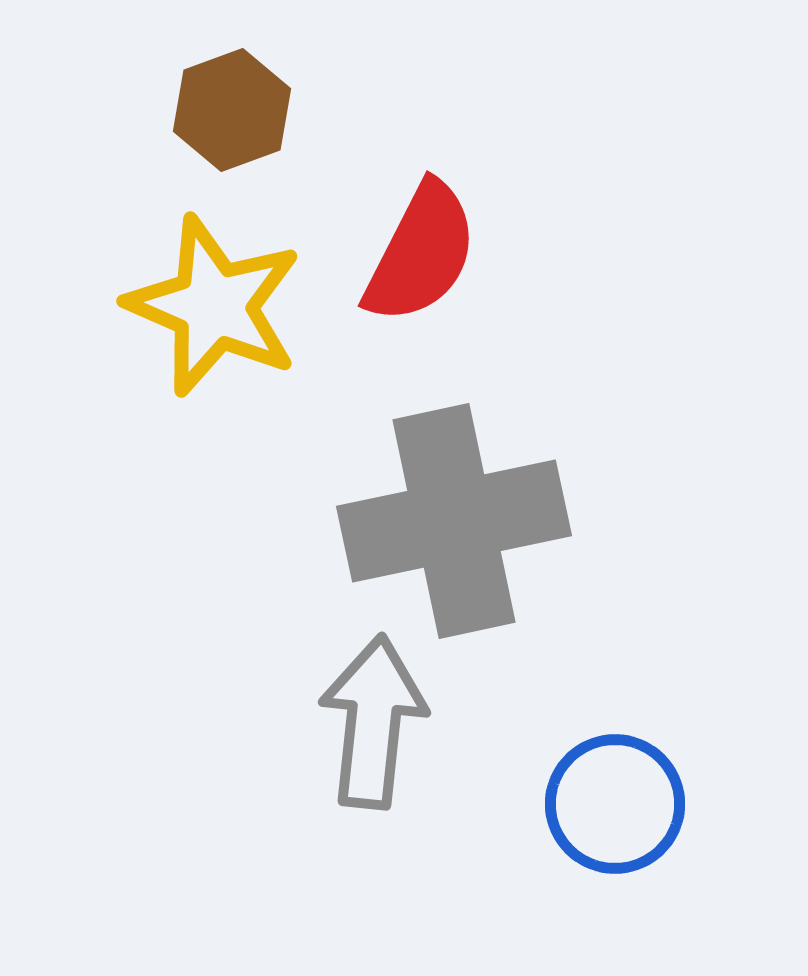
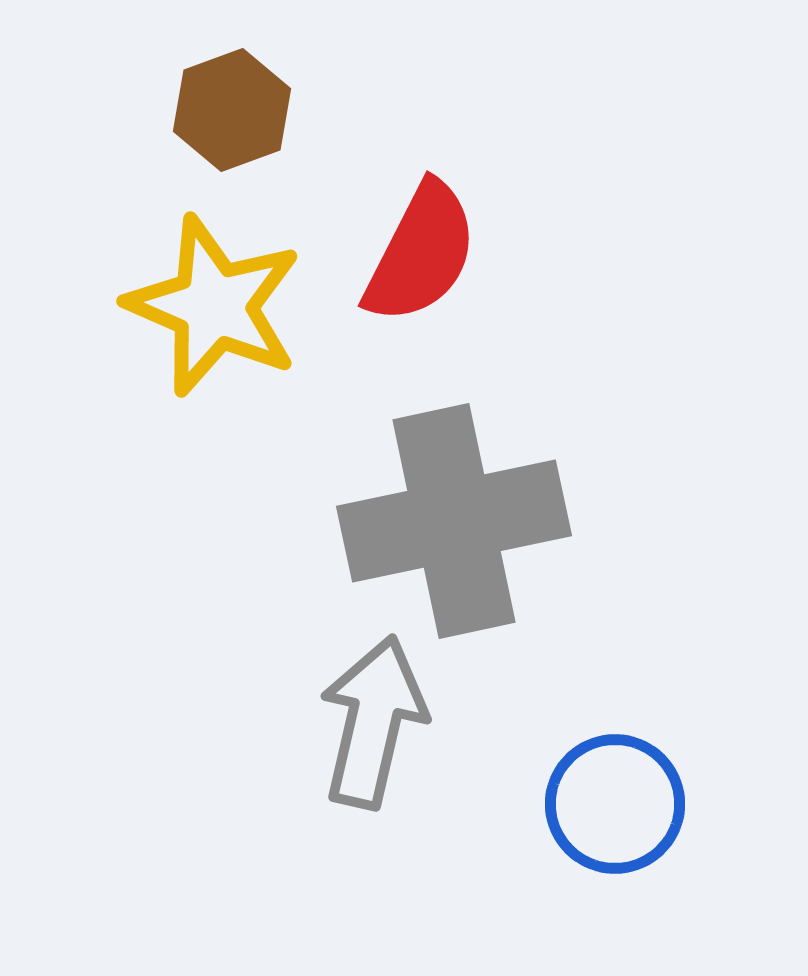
gray arrow: rotated 7 degrees clockwise
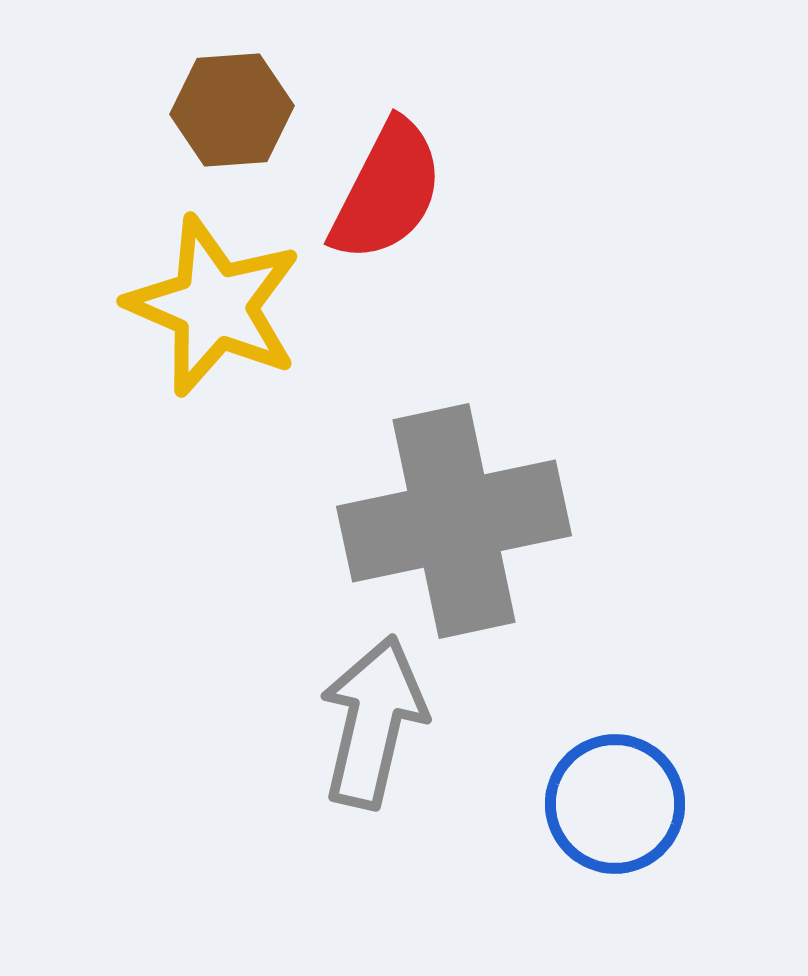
brown hexagon: rotated 16 degrees clockwise
red semicircle: moved 34 px left, 62 px up
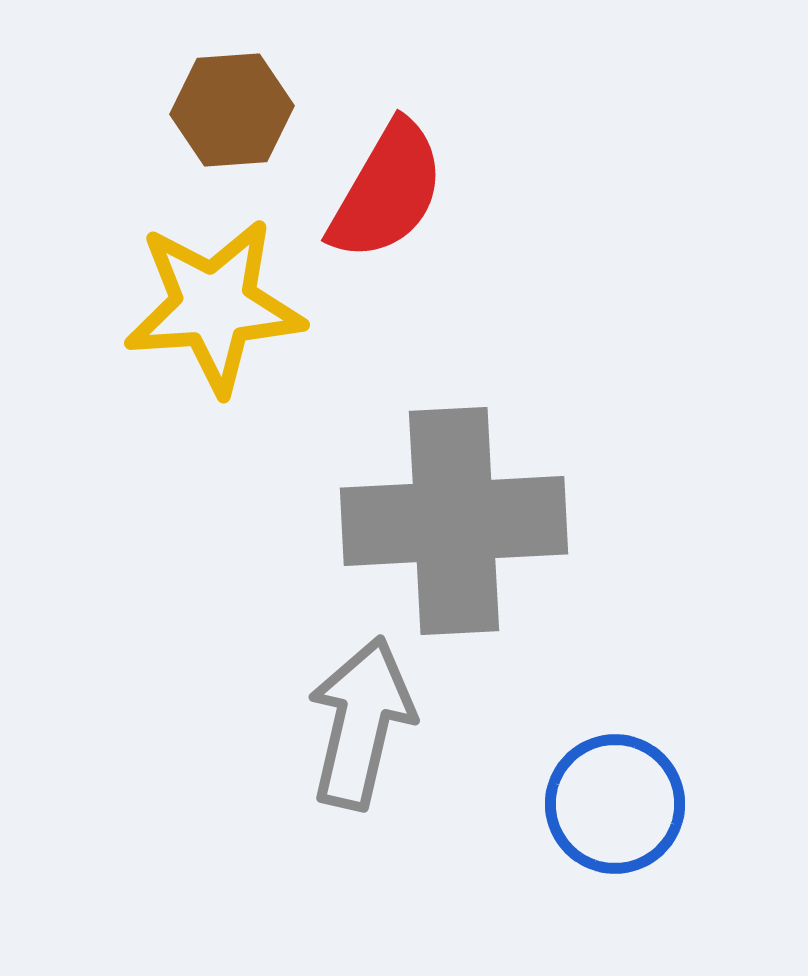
red semicircle: rotated 3 degrees clockwise
yellow star: rotated 27 degrees counterclockwise
gray cross: rotated 9 degrees clockwise
gray arrow: moved 12 px left, 1 px down
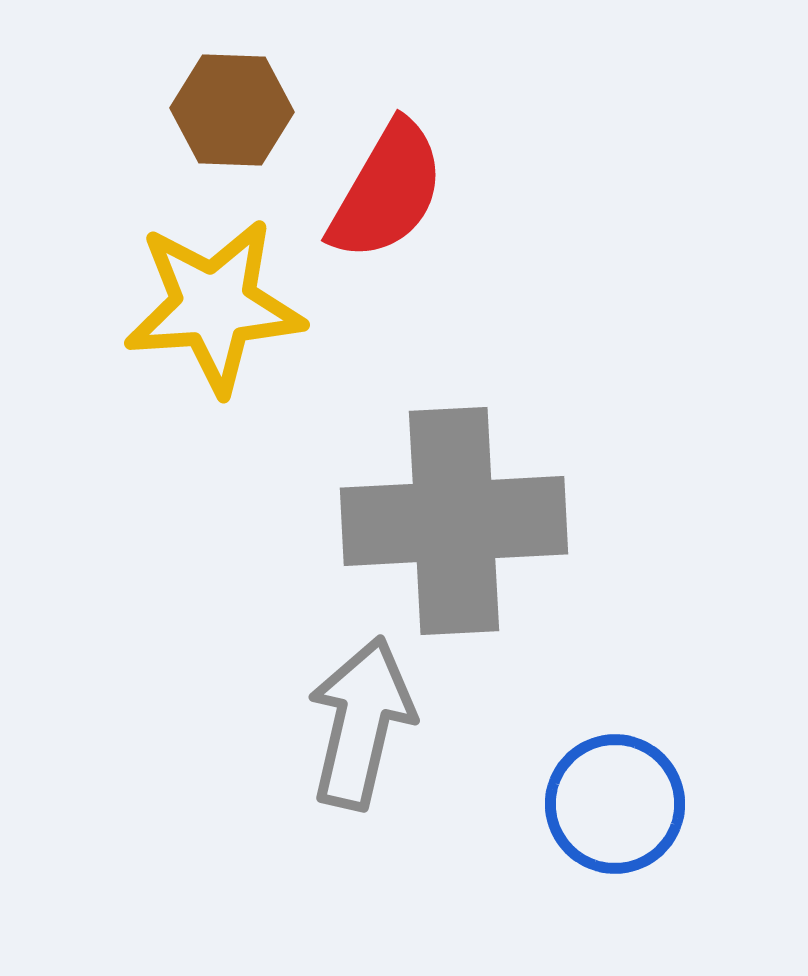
brown hexagon: rotated 6 degrees clockwise
